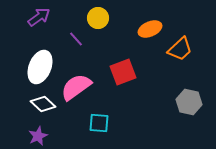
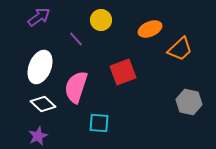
yellow circle: moved 3 px right, 2 px down
pink semicircle: rotated 36 degrees counterclockwise
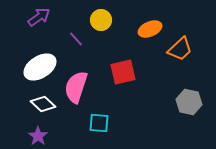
white ellipse: rotated 36 degrees clockwise
red square: rotated 8 degrees clockwise
purple star: rotated 12 degrees counterclockwise
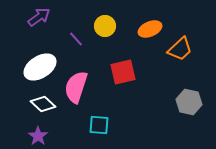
yellow circle: moved 4 px right, 6 px down
cyan square: moved 2 px down
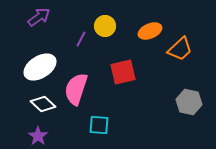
orange ellipse: moved 2 px down
purple line: moved 5 px right; rotated 70 degrees clockwise
pink semicircle: moved 2 px down
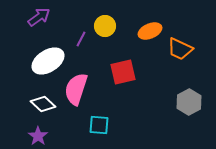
orange trapezoid: rotated 68 degrees clockwise
white ellipse: moved 8 px right, 6 px up
gray hexagon: rotated 20 degrees clockwise
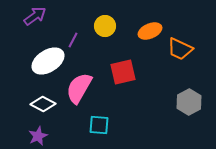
purple arrow: moved 4 px left, 1 px up
purple line: moved 8 px left, 1 px down
pink semicircle: moved 3 px right, 1 px up; rotated 12 degrees clockwise
white diamond: rotated 15 degrees counterclockwise
purple star: rotated 12 degrees clockwise
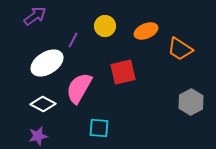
orange ellipse: moved 4 px left
orange trapezoid: rotated 8 degrees clockwise
white ellipse: moved 1 px left, 2 px down
gray hexagon: moved 2 px right
cyan square: moved 3 px down
purple star: rotated 12 degrees clockwise
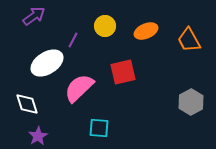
purple arrow: moved 1 px left
orange trapezoid: moved 9 px right, 9 px up; rotated 28 degrees clockwise
pink semicircle: rotated 16 degrees clockwise
white diamond: moved 16 px left; rotated 45 degrees clockwise
purple star: rotated 18 degrees counterclockwise
